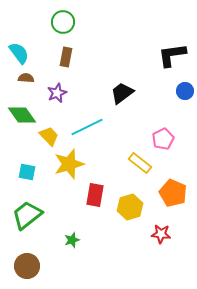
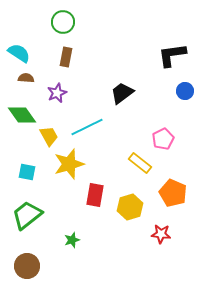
cyan semicircle: rotated 20 degrees counterclockwise
yellow trapezoid: rotated 15 degrees clockwise
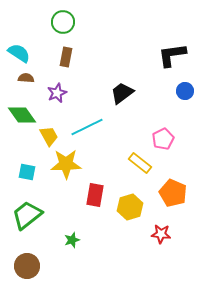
yellow star: moved 3 px left; rotated 16 degrees clockwise
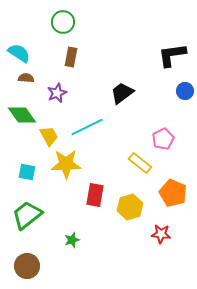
brown rectangle: moved 5 px right
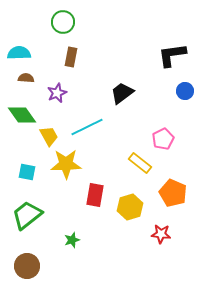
cyan semicircle: rotated 35 degrees counterclockwise
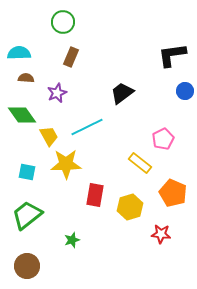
brown rectangle: rotated 12 degrees clockwise
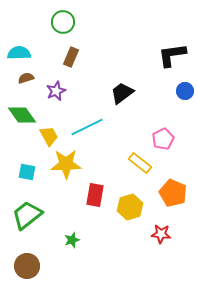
brown semicircle: rotated 21 degrees counterclockwise
purple star: moved 1 px left, 2 px up
